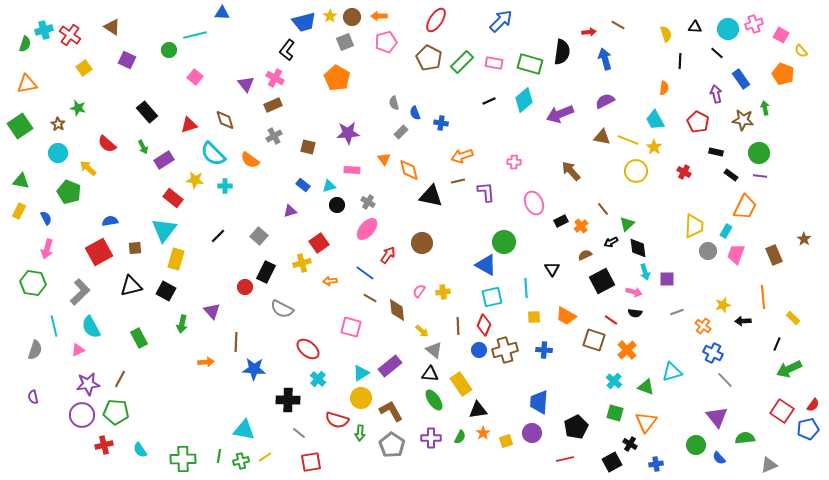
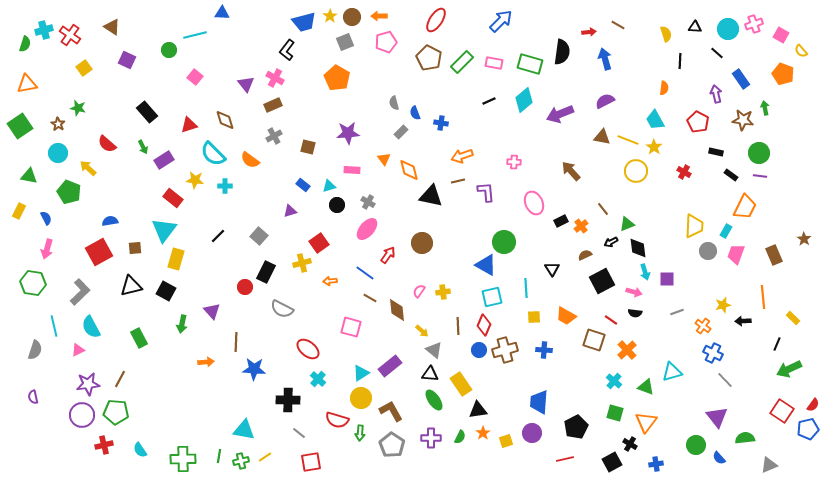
green triangle at (21, 181): moved 8 px right, 5 px up
green triangle at (627, 224): rotated 21 degrees clockwise
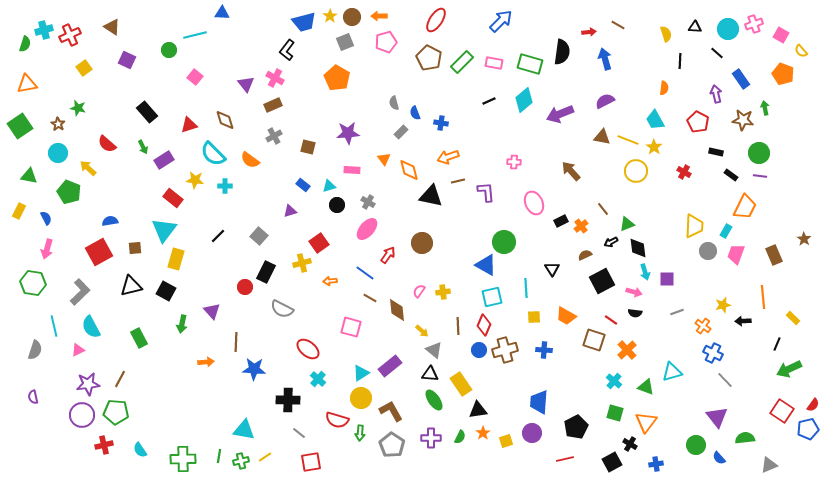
red cross at (70, 35): rotated 30 degrees clockwise
orange arrow at (462, 156): moved 14 px left, 1 px down
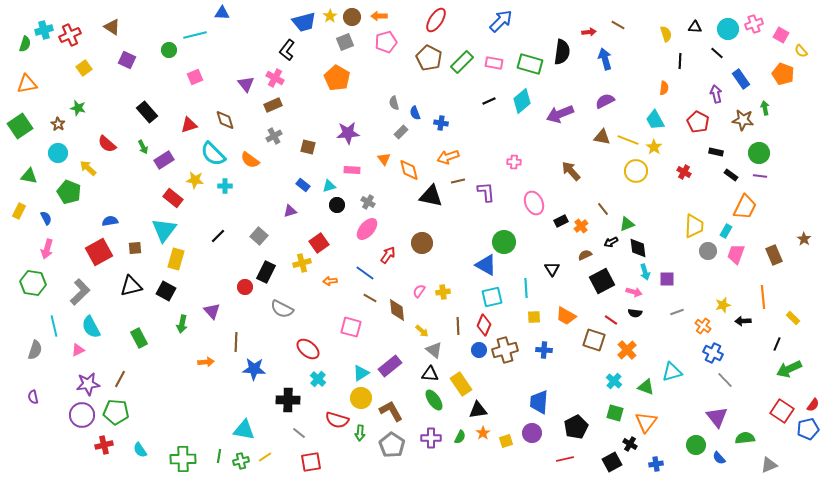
pink square at (195, 77): rotated 28 degrees clockwise
cyan diamond at (524, 100): moved 2 px left, 1 px down
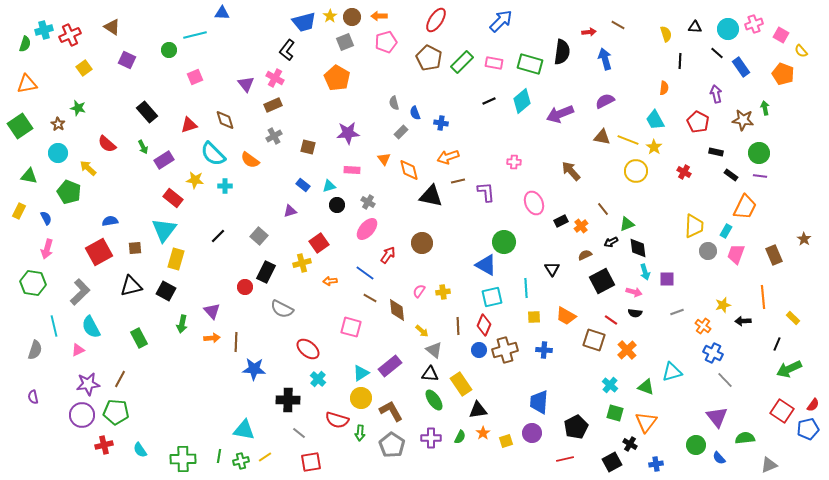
blue rectangle at (741, 79): moved 12 px up
orange arrow at (206, 362): moved 6 px right, 24 px up
cyan cross at (614, 381): moved 4 px left, 4 px down
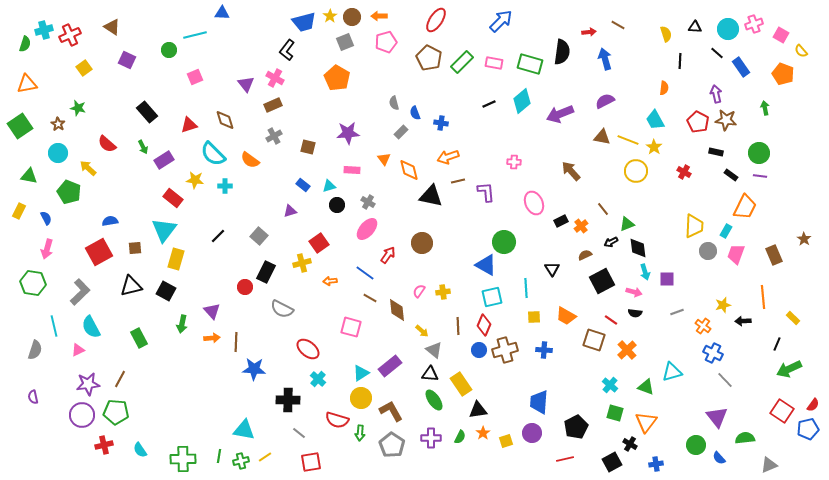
black line at (489, 101): moved 3 px down
brown star at (743, 120): moved 17 px left
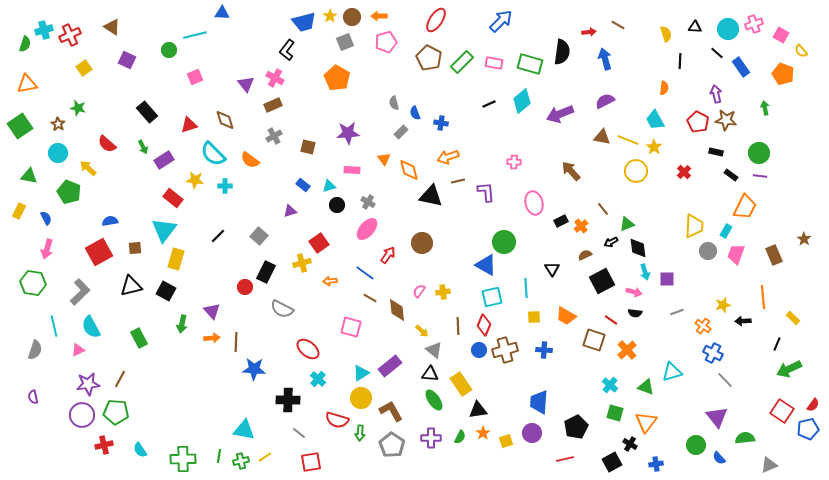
red cross at (684, 172): rotated 16 degrees clockwise
pink ellipse at (534, 203): rotated 10 degrees clockwise
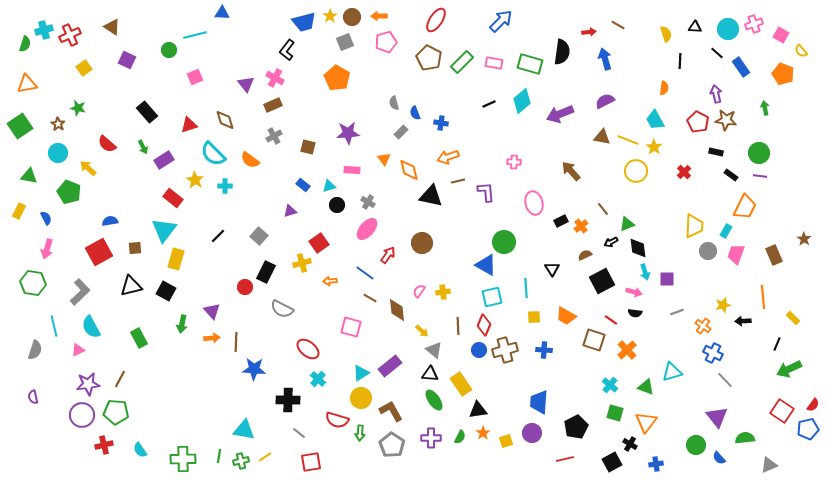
yellow star at (195, 180): rotated 24 degrees clockwise
